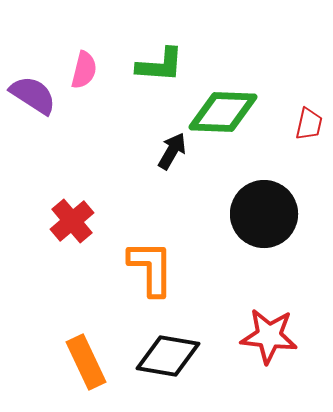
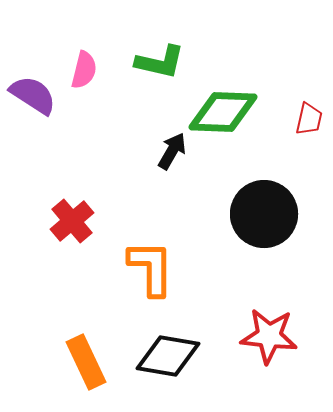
green L-shape: moved 3 px up; rotated 9 degrees clockwise
red trapezoid: moved 5 px up
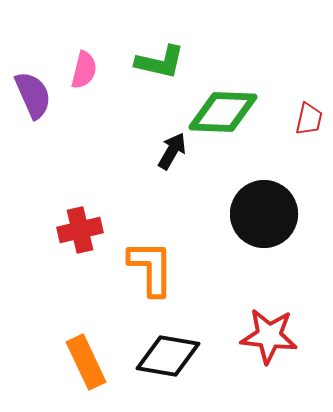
purple semicircle: rotated 33 degrees clockwise
red cross: moved 8 px right, 9 px down; rotated 27 degrees clockwise
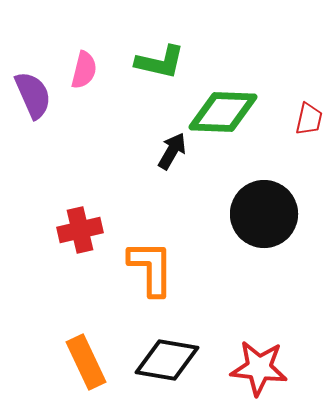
red star: moved 10 px left, 32 px down
black diamond: moved 1 px left, 4 px down
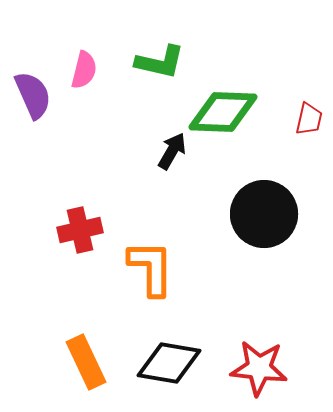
black diamond: moved 2 px right, 3 px down
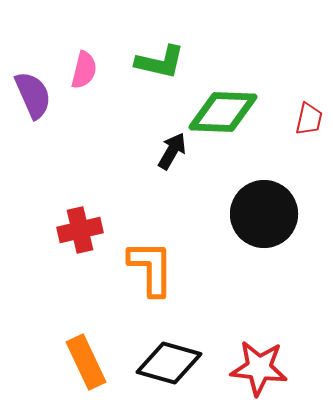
black diamond: rotated 6 degrees clockwise
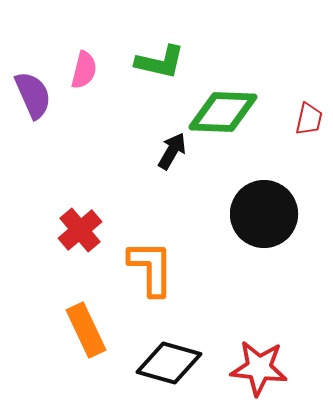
red cross: rotated 27 degrees counterclockwise
orange rectangle: moved 32 px up
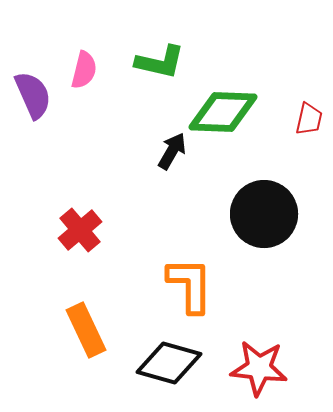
orange L-shape: moved 39 px right, 17 px down
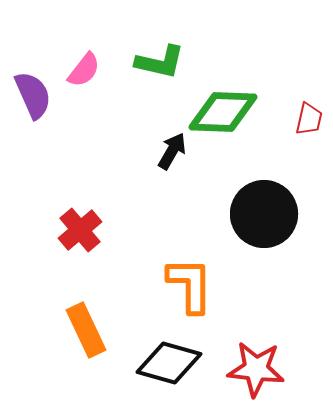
pink semicircle: rotated 24 degrees clockwise
red star: moved 3 px left, 1 px down
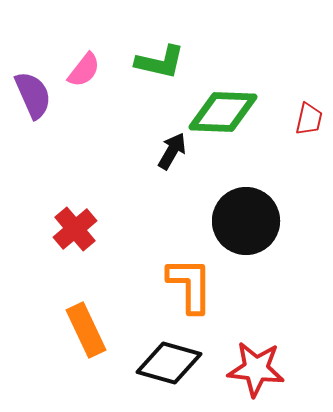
black circle: moved 18 px left, 7 px down
red cross: moved 5 px left, 1 px up
